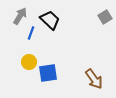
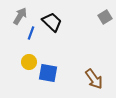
black trapezoid: moved 2 px right, 2 px down
blue square: rotated 18 degrees clockwise
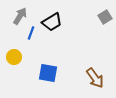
black trapezoid: rotated 105 degrees clockwise
yellow circle: moved 15 px left, 5 px up
brown arrow: moved 1 px right, 1 px up
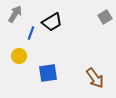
gray arrow: moved 5 px left, 2 px up
yellow circle: moved 5 px right, 1 px up
blue square: rotated 18 degrees counterclockwise
